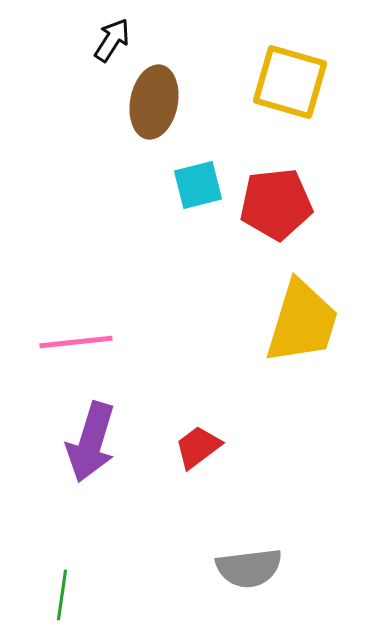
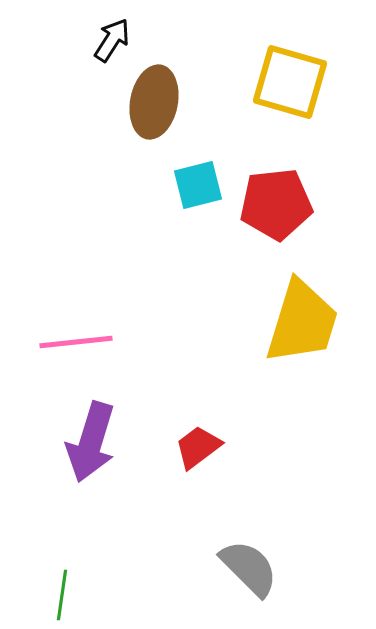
gray semicircle: rotated 128 degrees counterclockwise
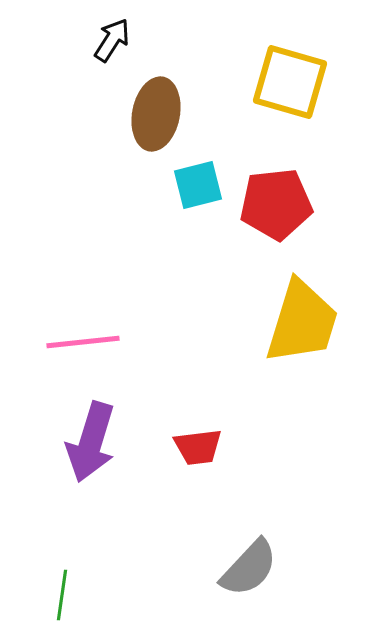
brown ellipse: moved 2 px right, 12 px down
pink line: moved 7 px right
red trapezoid: rotated 150 degrees counterclockwise
gray semicircle: rotated 88 degrees clockwise
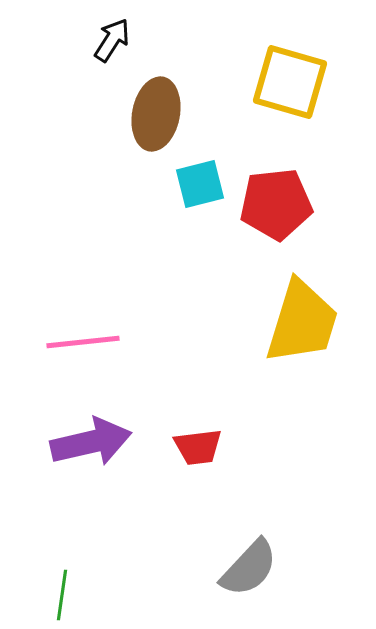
cyan square: moved 2 px right, 1 px up
purple arrow: rotated 120 degrees counterclockwise
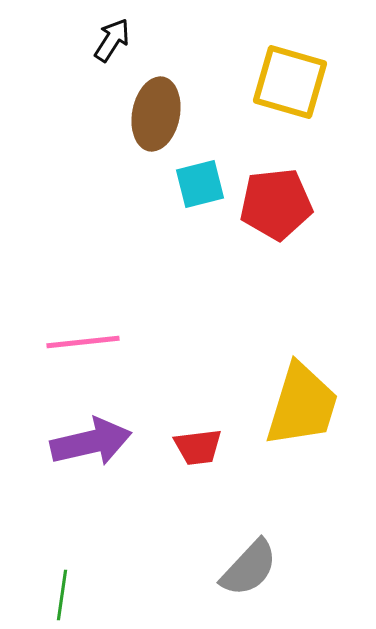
yellow trapezoid: moved 83 px down
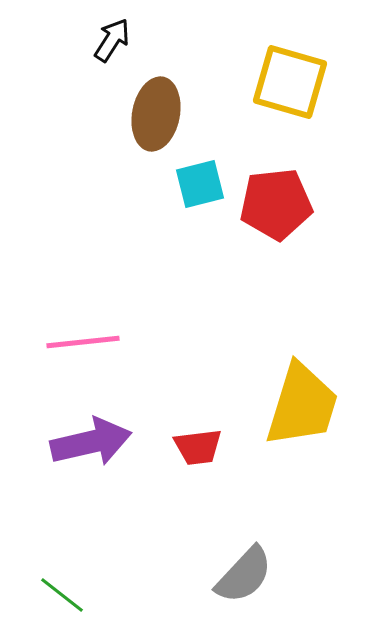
gray semicircle: moved 5 px left, 7 px down
green line: rotated 60 degrees counterclockwise
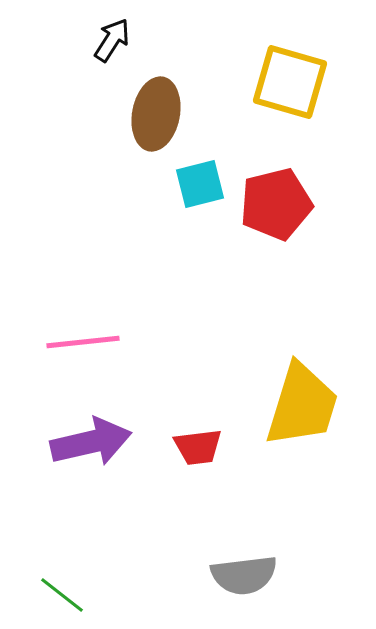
red pentagon: rotated 8 degrees counterclockwise
gray semicircle: rotated 40 degrees clockwise
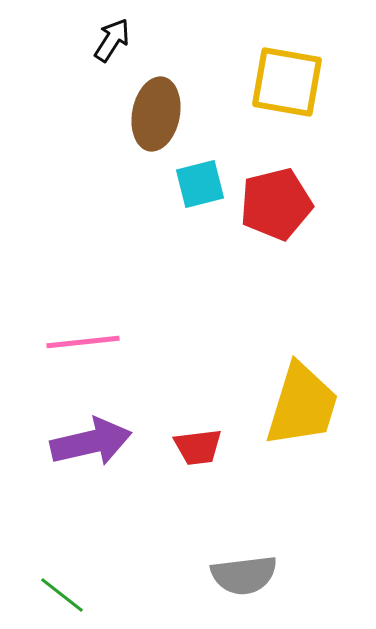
yellow square: moved 3 px left; rotated 6 degrees counterclockwise
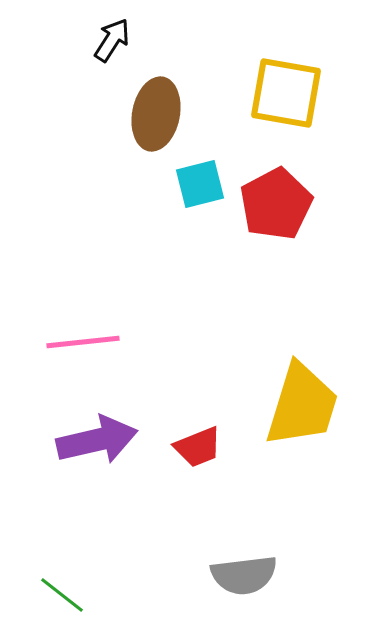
yellow square: moved 1 px left, 11 px down
red pentagon: rotated 14 degrees counterclockwise
purple arrow: moved 6 px right, 2 px up
red trapezoid: rotated 15 degrees counterclockwise
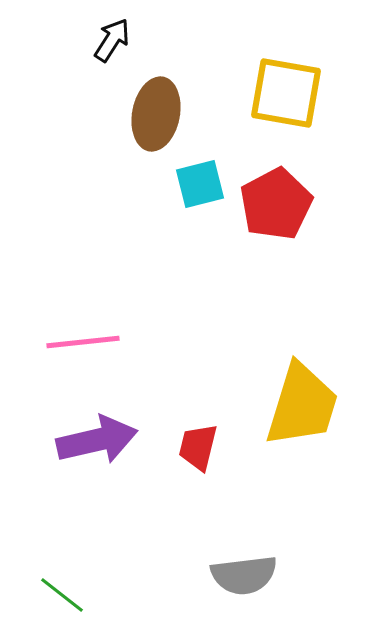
red trapezoid: rotated 126 degrees clockwise
